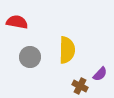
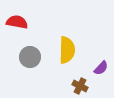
purple semicircle: moved 1 px right, 6 px up
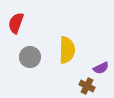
red semicircle: moved 1 px left, 1 px down; rotated 80 degrees counterclockwise
purple semicircle: rotated 21 degrees clockwise
brown cross: moved 7 px right
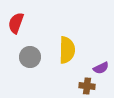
brown cross: rotated 21 degrees counterclockwise
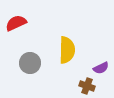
red semicircle: rotated 45 degrees clockwise
gray circle: moved 6 px down
brown cross: rotated 14 degrees clockwise
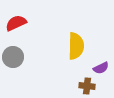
yellow semicircle: moved 9 px right, 4 px up
gray circle: moved 17 px left, 6 px up
brown cross: rotated 14 degrees counterclockwise
